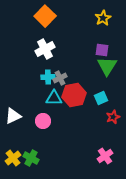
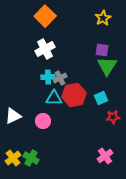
red star: rotated 16 degrees clockwise
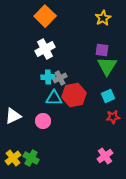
cyan square: moved 7 px right, 2 px up
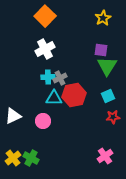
purple square: moved 1 px left
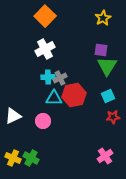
yellow cross: rotated 28 degrees counterclockwise
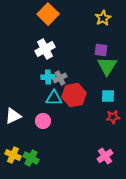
orange square: moved 3 px right, 2 px up
cyan square: rotated 24 degrees clockwise
yellow cross: moved 3 px up
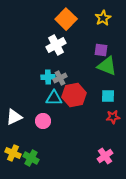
orange square: moved 18 px right, 5 px down
white cross: moved 11 px right, 4 px up
green triangle: rotated 40 degrees counterclockwise
white triangle: moved 1 px right, 1 px down
yellow cross: moved 2 px up
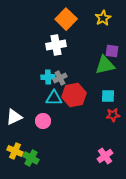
white cross: rotated 18 degrees clockwise
purple square: moved 11 px right, 1 px down
green triangle: moved 2 px left, 1 px up; rotated 35 degrees counterclockwise
red star: moved 2 px up
yellow cross: moved 2 px right, 2 px up
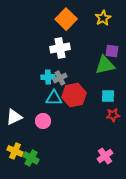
white cross: moved 4 px right, 3 px down
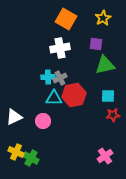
orange square: rotated 15 degrees counterclockwise
purple square: moved 16 px left, 7 px up
yellow cross: moved 1 px right, 1 px down
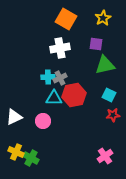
cyan square: moved 1 px right, 1 px up; rotated 24 degrees clockwise
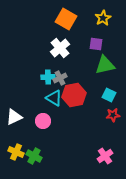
white cross: rotated 30 degrees counterclockwise
cyan triangle: rotated 30 degrees clockwise
green cross: moved 3 px right, 2 px up
